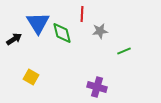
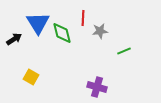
red line: moved 1 px right, 4 px down
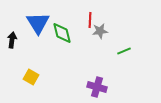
red line: moved 7 px right, 2 px down
black arrow: moved 2 px left, 1 px down; rotated 49 degrees counterclockwise
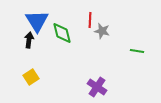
blue triangle: moved 1 px left, 2 px up
gray star: moved 2 px right; rotated 21 degrees clockwise
black arrow: moved 17 px right
green line: moved 13 px right; rotated 32 degrees clockwise
yellow square: rotated 28 degrees clockwise
purple cross: rotated 18 degrees clockwise
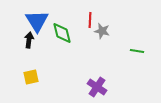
yellow square: rotated 21 degrees clockwise
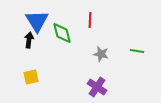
gray star: moved 1 px left, 23 px down
